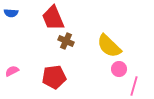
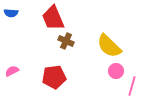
pink circle: moved 3 px left, 2 px down
pink line: moved 2 px left
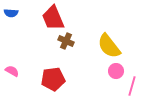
yellow semicircle: rotated 8 degrees clockwise
pink semicircle: rotated 56 degrees clockwise
red pentagon: moved 1 px left, 2 px down
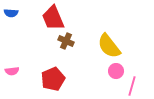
pink semicircle: rotated 144 degrees clockwise
red pentagon: rotated 15 degrees counterclockwise
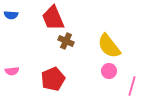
blue semicircle: moved 2 px down
pink circle: moved 7 px left
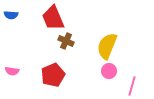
yellow semicircle: moved 2 px left; rotated 60 degrees clockwise
pink semicircle: rotated 16 degrees clockwise
red pentagon: moved 4 px up
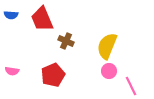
red trapezoid: moved 11 px left, 1 px down
pink line: moved 1 px left; rotated 42 degrees counterclockwise
